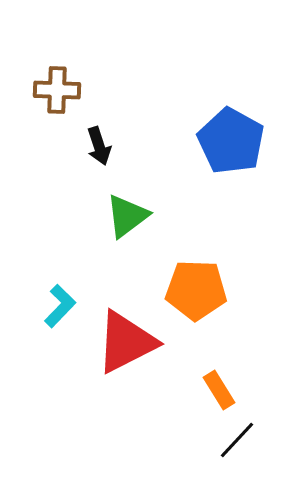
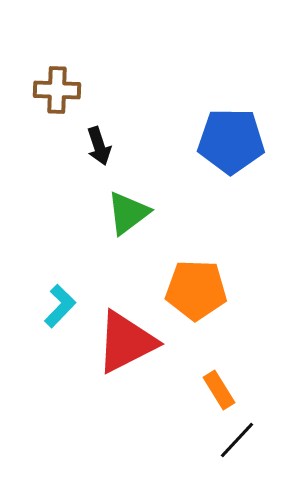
blue pentagon: rotated 28 degrees counterclockwise
green triangle: moved 1 px right, 3 px up
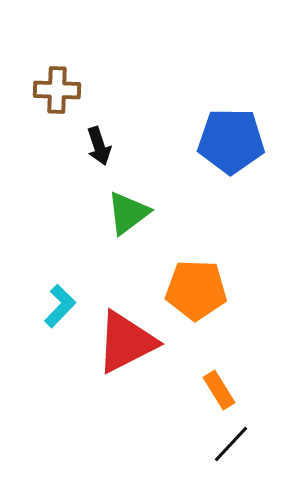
black line: moved 6 px left, 4 px down
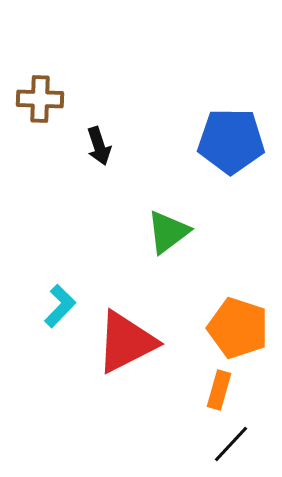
brown cross: moved 17 px left, 9 px down
green triangle: moved 40 px right, 19 px down
orange pentagon: moved 42 px right, 38 px down; rotated 16 degrees clockwise
orange rectangle: rotated 48 degrees clockwise
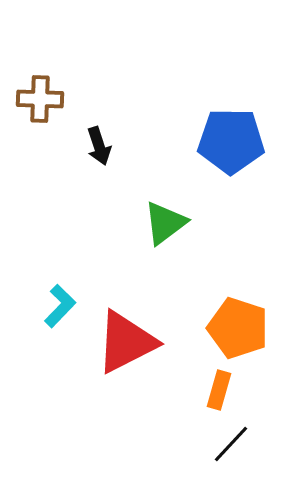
green triangle: moved 3 px left, 9 px up
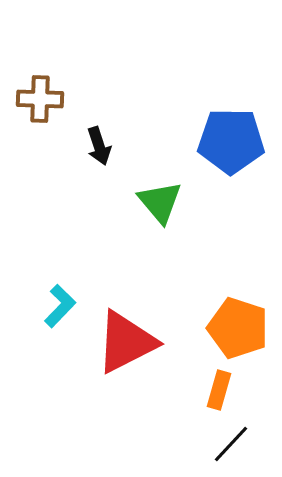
green triangle: moved 5 px left, 21 px up; rotated 33 degrees counterclockwise
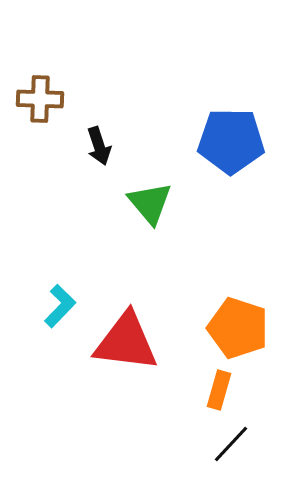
green triangle: moved 10 px left, 1 px down
red triangle: rotated 34 degrees clockwise
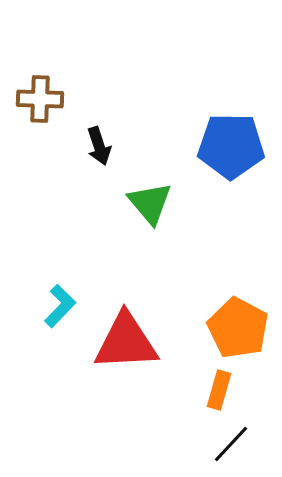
blue pentagon: moved 5 px down
orange pentagon: rotated 10 degrees clockwise
red triangle: rotated 10 degrees counterclockwise
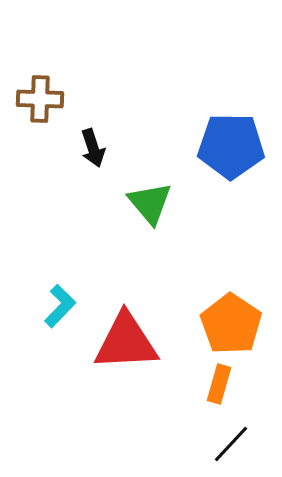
black arrow: moved 6 px left, 2 px down
orange pentagon: moved 7 px left, 4 px up; rotated 6 degrees clockwise
orange rectangle: moved 6 px up
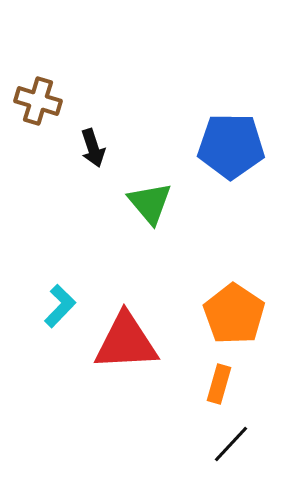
brown cross: moved 2 px left, 2 px down; rotated 15 degrees clockwise
orange pentagon: moved 3 px right, 10 px up
